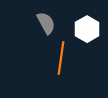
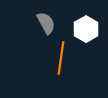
white hexagon: moved 1 px left
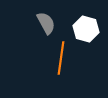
white hexagon: rotated 15 degrees counterclockwise
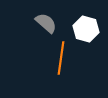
gray semicircle: rotated 20 degrees counterclockwise
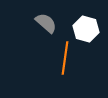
orange line: moved 4 px right
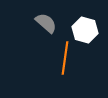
white hexagon: moved 1 px left, 1 px down
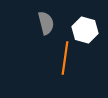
gray semicircle: rotated 35 degrees clockwise
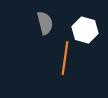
gray semicircle: moved 1 px left
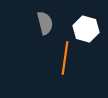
white hexagon: moved 1 px right, 1 px up
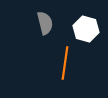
orange line: moved 5 px down
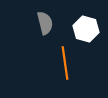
orange line: rotated 16 degrees counterclockwise
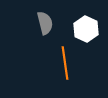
white hexagon: rotated 10 degrees clockwise
